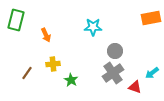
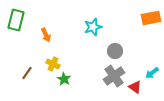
cyan star: rotated 18 degrees counterclockwise
yellow cross: rotated 32 degrees clockwise
gray cross: moved 1 px right, 3 px down
green star: moved 7 px left, 1 px up
red triangle: rotated 16 degrees clockwise
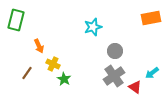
orange arrow: moved 7 px left, 11 px down
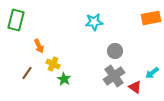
cyan star: moved 1 px right, 5 px up; rotated 12 degrees clockwise
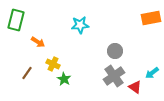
cyan star: moved 14 px left, 3 px down
orange arrow: moved 1 px left, 4 px up; rotated 32 degrees counterclockwise
